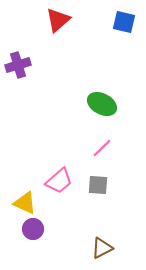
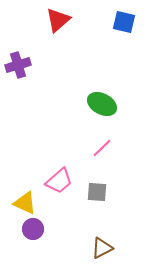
gray square: moved 1 px left, 7 px down
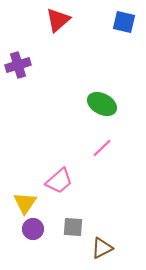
gray square: moved 24 px left, 35 px down
yellow triangle: rotated 40 degrees clockwise
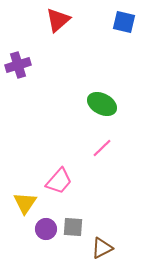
pink trapezoid: rotated 8 degrees counterclockwise
purple circle: moved 13 px right
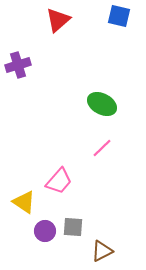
blue square: moved 5 px left, 6 px up
yellow triangle: moved 1 px left, 1 px up; rotated 30 degrees counterclockwise
purple circle: moved 1 px left, 2 px down
brown triangle: moved 3 px down
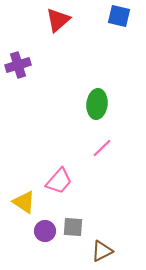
green ellipse: moved 5 px left; rotated 68 degrees clockwise
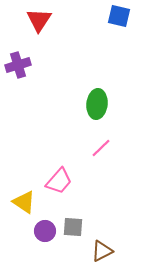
red triangle: moved 19 px left; rotated 16 degrees counterclockwise
pink line: moved 1 px left
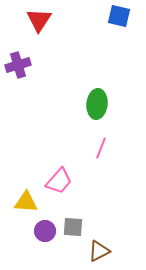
pink line: rotated 25 degrees counterclockwise
yellow triangle: moved 2 px right; rotated 30 degrees counterclockwise
brown triangle: moved 3 px left
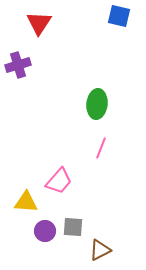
red triangle: moved 3 px down
brown triangle: moved 1 px right, 1 px up
